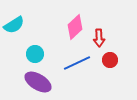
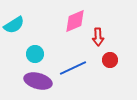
pink diamond: moved 6 px up; rotated 20 degrees clockwise
red arrow: moved 1 px left, 1 px up
blue line: moved 4 px left, 5 px down
purple ellipse: moved 1 px up; rotated 16 degrees counterclockwise
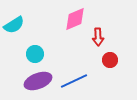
pink diamond: moved 2 px up
blue line: moved 1 px right, 13 px down
purple ellipse: rotated 36 degrees counterclockwise
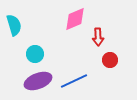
cyan semicircle: rotated 75 degrees counterclockwise
